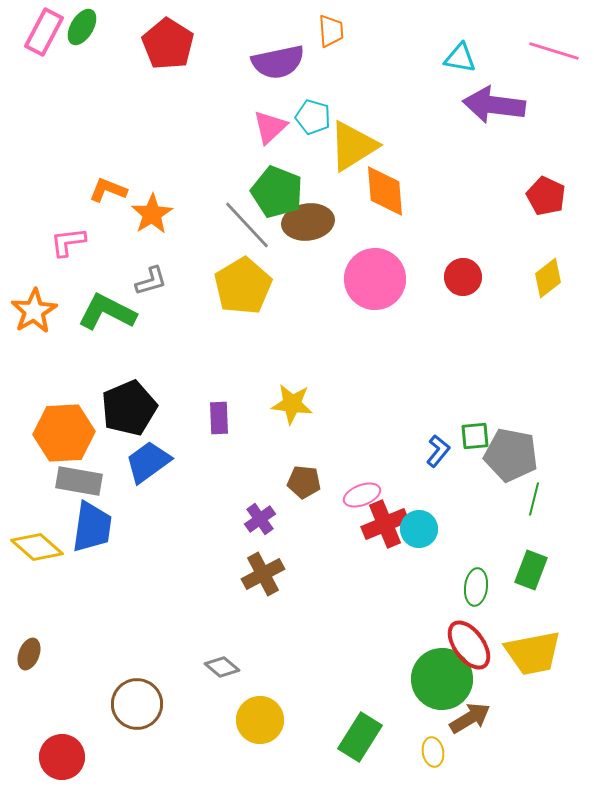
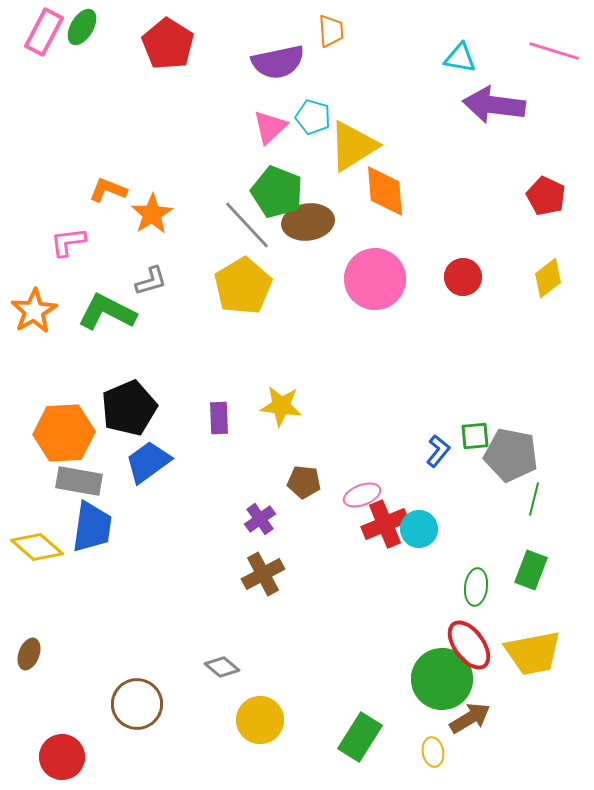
yellow star at (292, 404): moved 11 px left, 2 px down
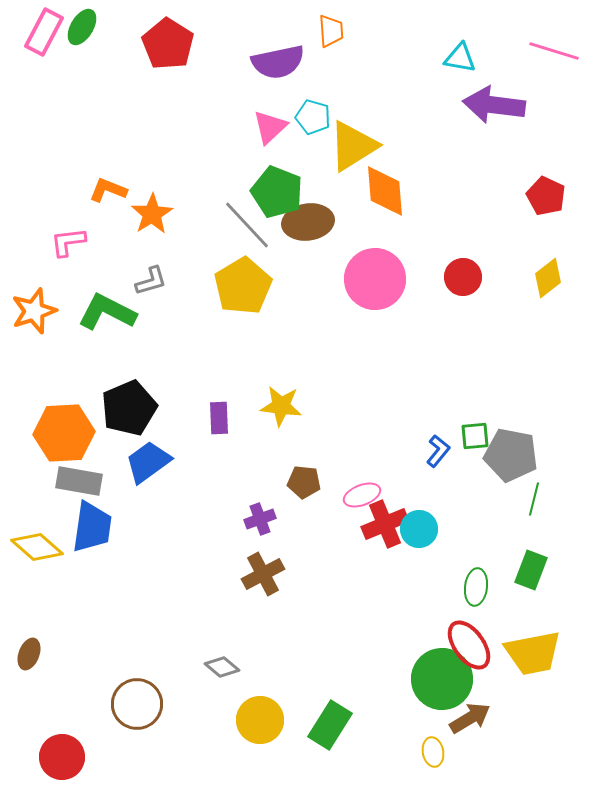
orange star at (34, 311): rotated 12 degrees clockwise
purple cross at (260, 519): rotated 16 degrees clockwise
green rectangle at (360, 737): moved 30 px left, 12 px up
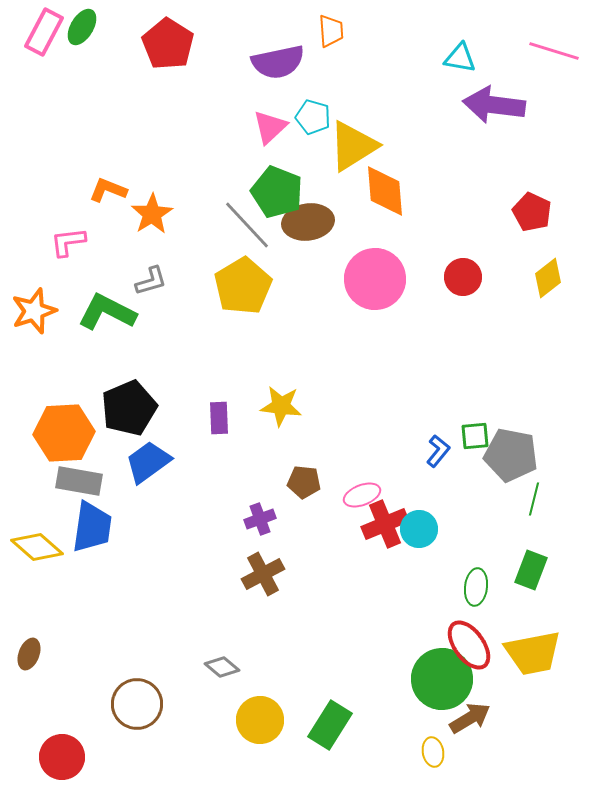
red pentagon at (546, 196): moved 14 px left, 16 px down
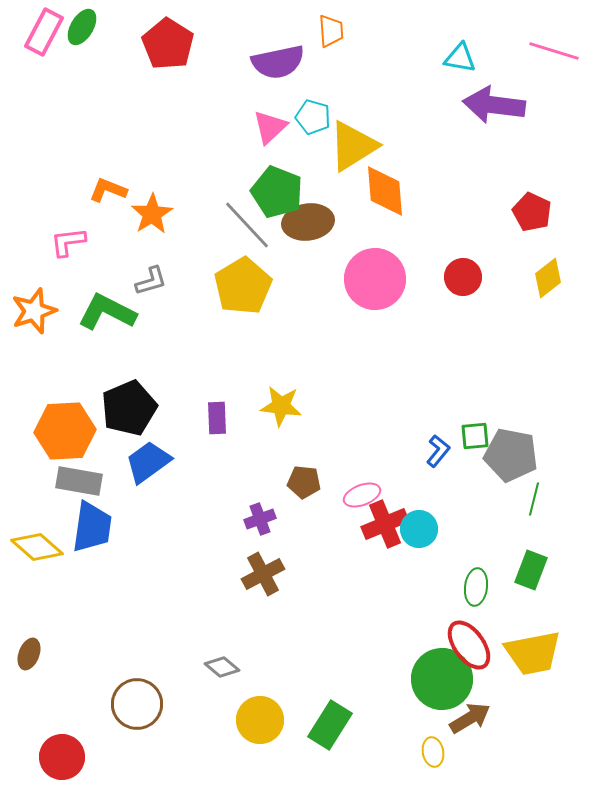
purple rectangle at (219, 418): moved 2 px left
orange hexagon at (64, 433): moved 1 px right, 2 px up
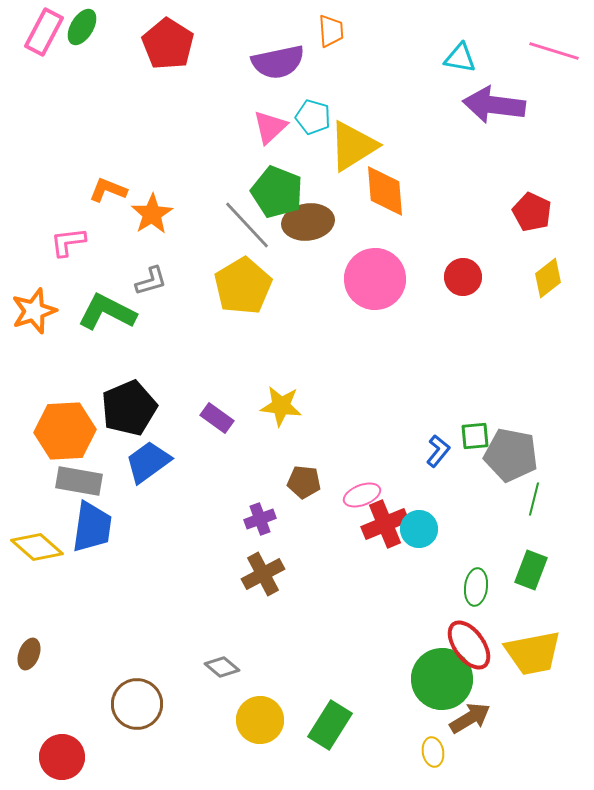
purple rectangle at (217, 418): rotated 52 degrees counterclockwise
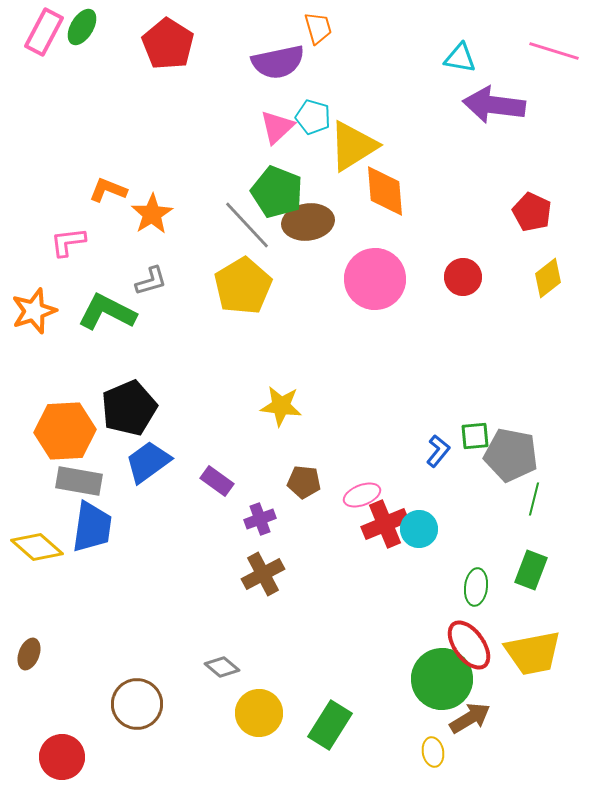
orange trapezoid at (331, 31): moved 13 px left, 3 px up; rotated 12 degrees counterclockwise
pink triangle at (270, 127): moved 7 px right
purple rectangle at (217, 418): moved 63 px down
yellow circle at (260, 720): moved 1 px left, 7 px up
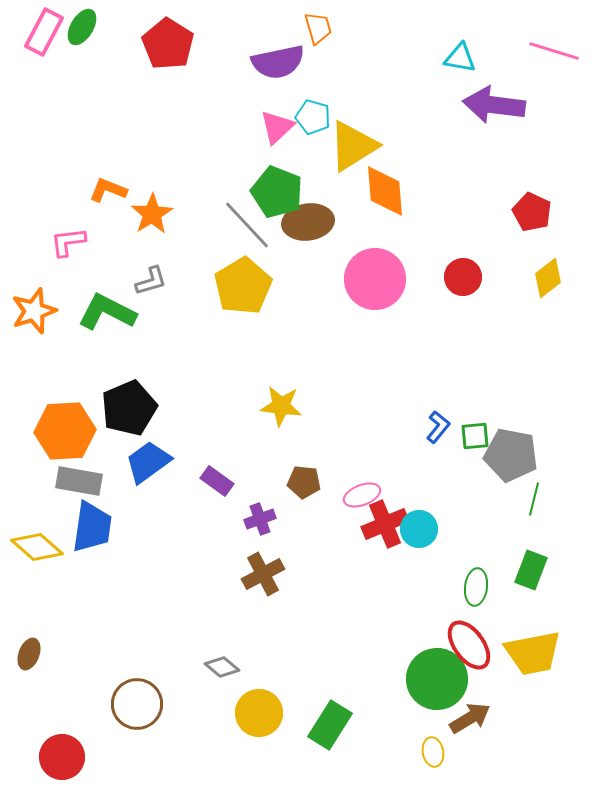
blue L-shape at (438, 451): moved 24 px up
green circle at (442, 679): moved 5 px left
